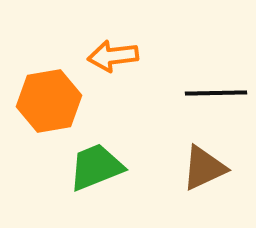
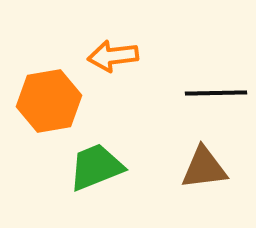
brown triangle: rotated 18 degrees clockwise
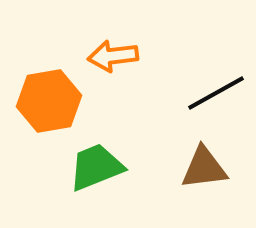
black line: rotated 28 degrees counterclockwise
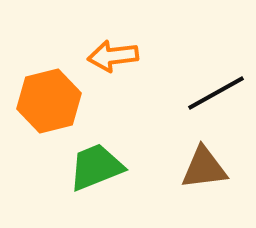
orange hexagon: rotated 4 degrees counterclockwise
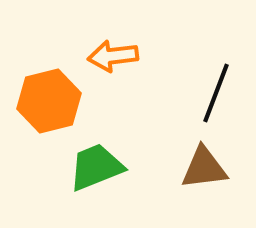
black line: rotated 40 degrees counterclockwise
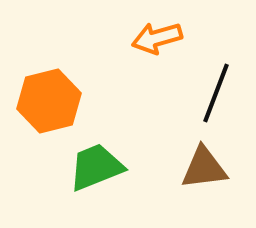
orange arrow: moved 44 px right, 18 px up; rotated 9 degrees counterclockwise
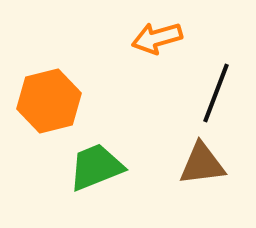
brown triangle: moved 2 px left, 4 px up
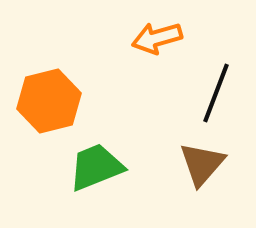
brown triangle: rotated 42 degrees counterclockwise
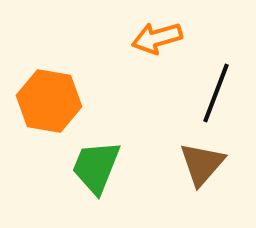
orange hexagon: rotated 24 degrees clockwise
green trapezoid: rotated 46 degrees counterclockwise
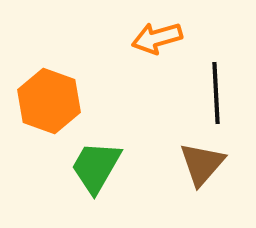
black line: rotated 24 degrees counterclockwise
orange hexagon: rotated 10 degrees clockwise
green trapezoid: rotated 8 degrees clockwise
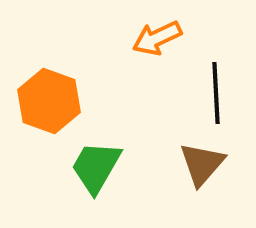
orange arrow: rotated 9 degrees counterclockwise
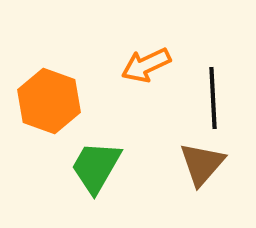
orange arrow: moved 11 px left, 27 px down
black line: moved 3 px left, 5 px down
